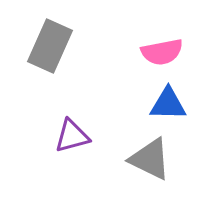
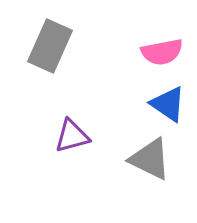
blue triangle: rotated 33 degrees clockwise
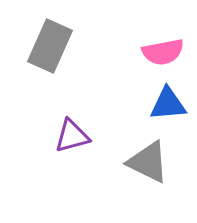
pink semicircle: moved 1 px right
blue triangle: rotated 39 degrees counterclockwise
gray triangle: moved 2 px left, 3 px down
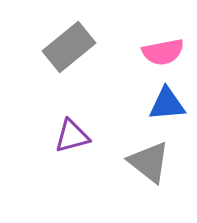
gray rectangle: moved 19 px right, 1 px down; rotated 27 degrees clockwise
blue triangle: moved 1 px left
gray triangle: moved 1 px right; rotated 12 degrees clockwise
